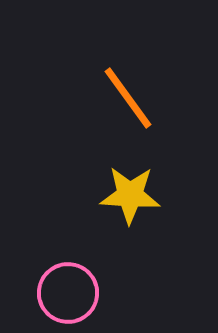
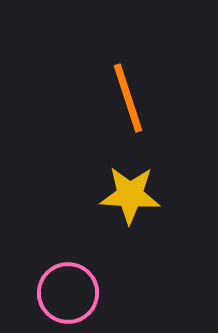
orange line: rotated 18 degrees clockwise
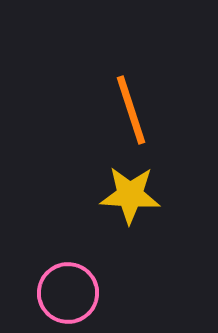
orange line: moved 3 px right, 12 px down
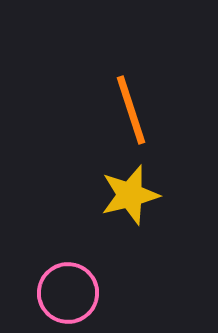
yellow star: rotated 18 degrees counterclockwise
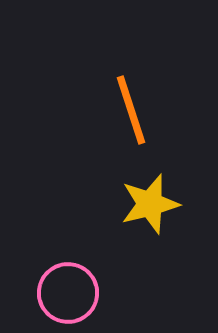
yellow star: moved 20 px right, 9 px down
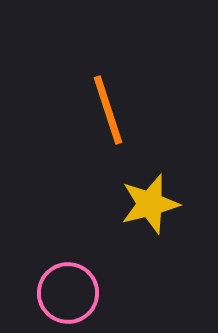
orange line: moved 23 px left
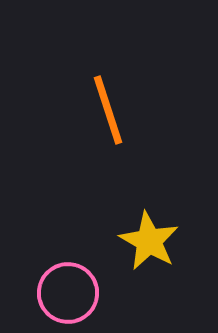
yellow star: moved 1 px left, 37 px down; rotated 28 degrees counterclockwise
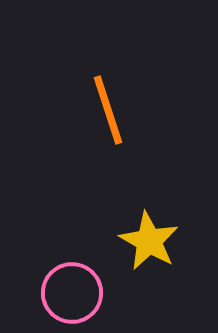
pink circle: moved 4 px right
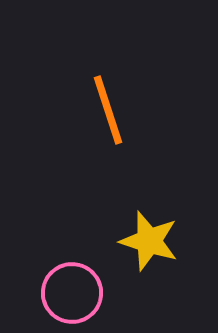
yellow star: rotated 12 degrees counterclockwise
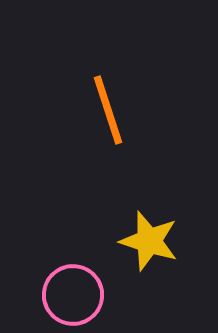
pink circle: moved 1 px right, 2 px down
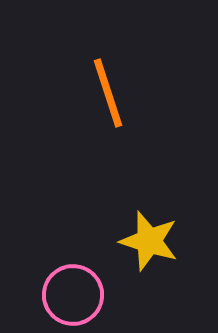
orange line: moved 17 px up
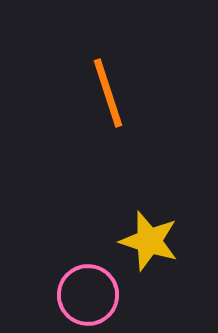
pink circle: moved 15 px right
